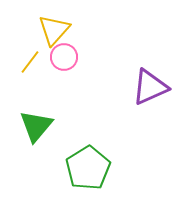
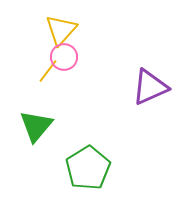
yellow triangle: moved 7 px right
yellow line: moved 18 px right, 9 px down
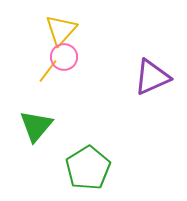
purple triangle: moved 2 px right, 10 px up
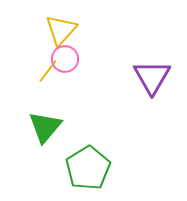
pink circle: moved 1 px right, 2 px down
purple triangle: rotated 36 degrees counterclockwise
green triangle: moved 9 px right, 1 px down
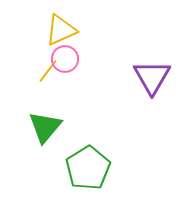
yellow triangle: rotated 24 degrees clockwise
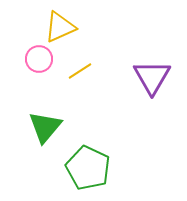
yellow triangle: moved 1 px left, 3 px up
pink circle: moved 26 px left
yellow line: moved 32 px right; rotated 20 degrees clockwise
green pentagon: rotated 15 degrees counterclockwise
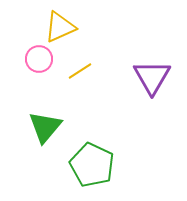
green pentagon: moved 4 px right, 3 px up
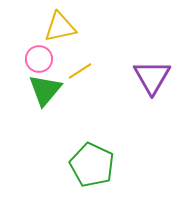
yellow triangle: rotated 12 degrees clockwise
green triangle: moved 37 px up
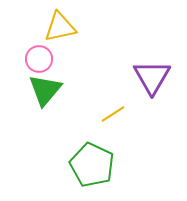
yellow line: moved 33 px right, 43 px down
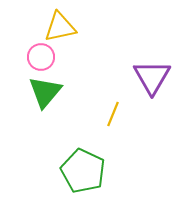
pink circle: moved 2 px right, 2 px up
green triangle: moved 2 px down
yellow line: rotated 35 degrees counterclockwise
green pentagon: moved 9 px left, 6 px down
